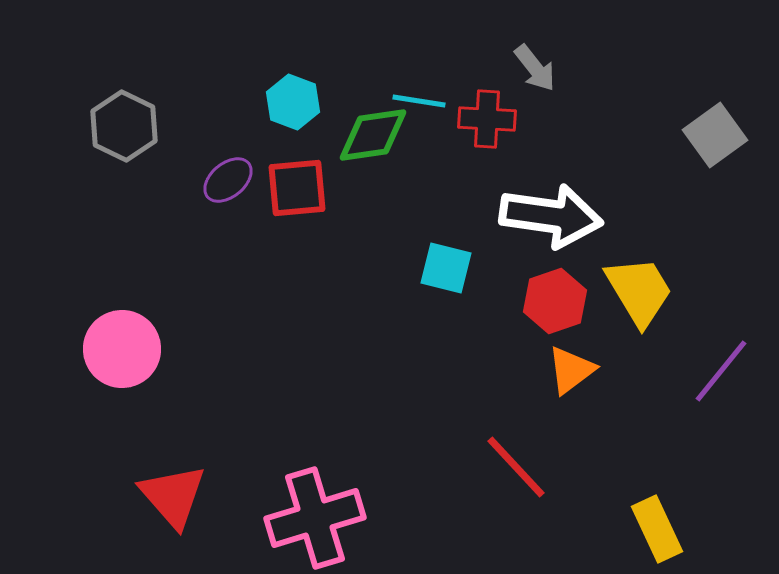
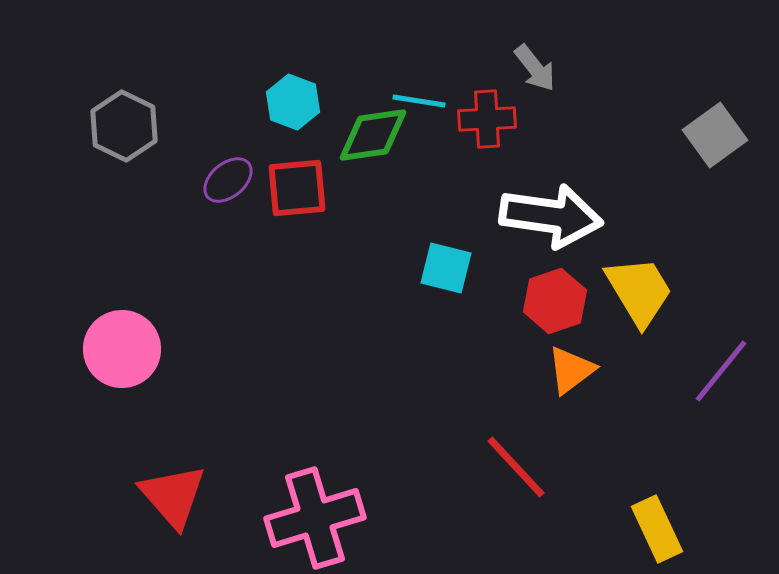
red cross: rotated 6 degrees counterclockwise
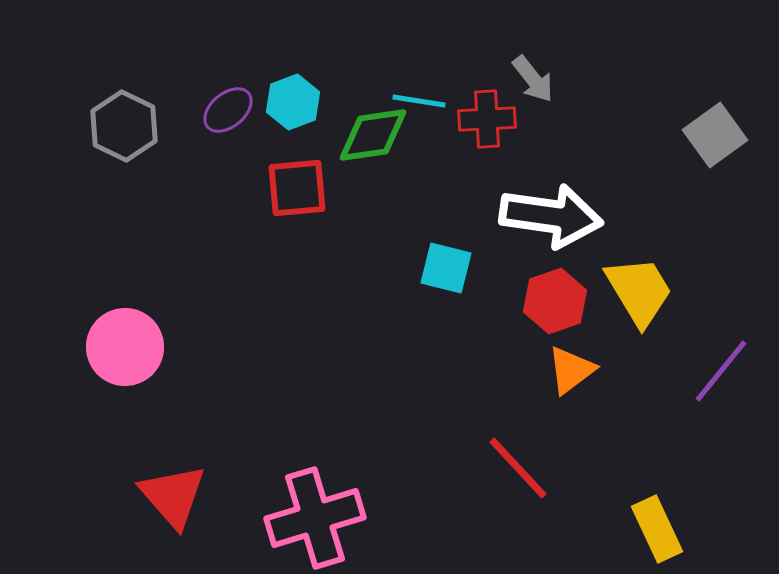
gray arrow: moved 2 px left, 11 px down
cyan hexagon: rotated 18 degrees clockwise
purple ellipse: moved 70 px up
pink circle: moved 3 px right, 2 px up
red line: moved 2 px right, 1 px down
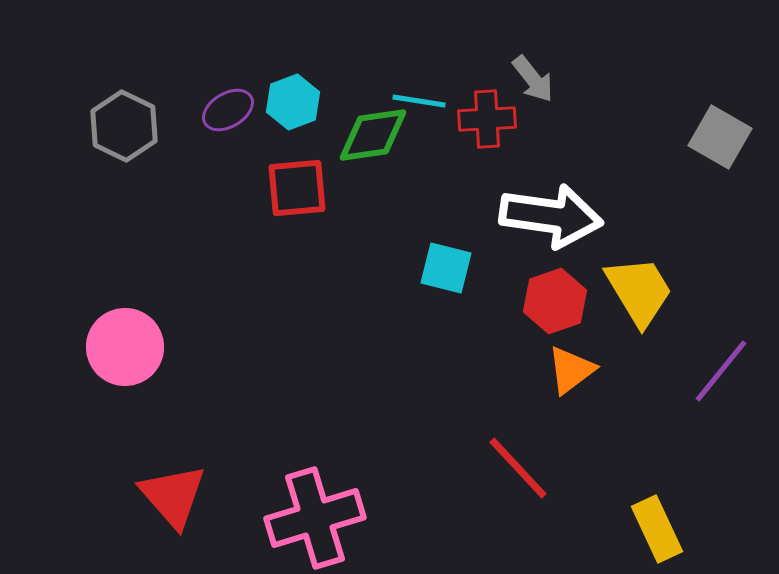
purple ellipse: rotated 9 degrees clockwise
gray square: moved 5 px right, 2 px down; rotated 24 degrees counterclockwise
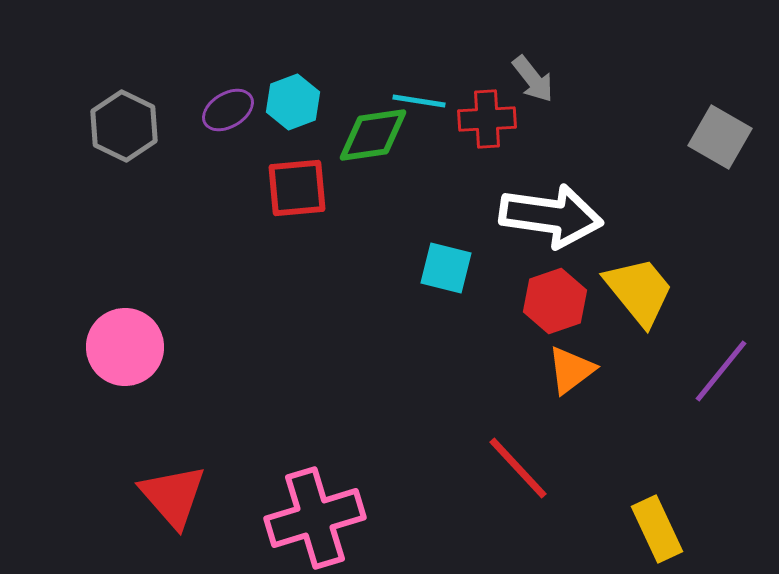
yellow trapezoid: rotated 8 degrees counterclockwise
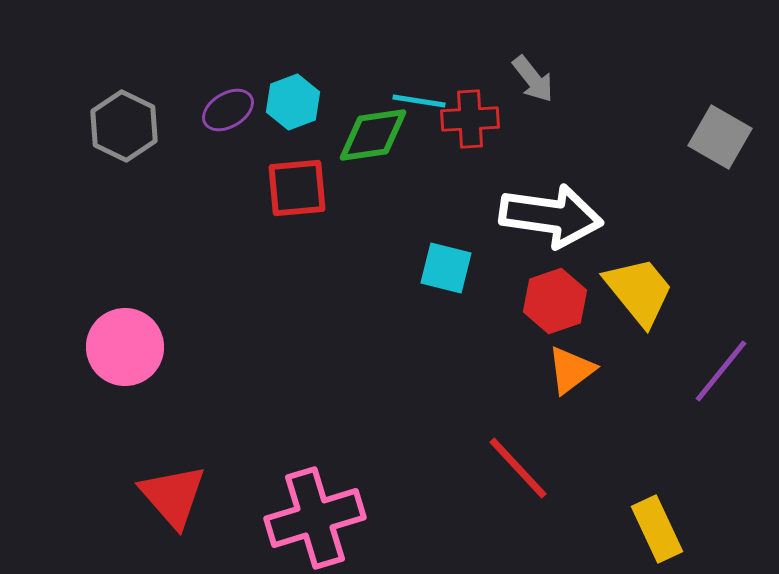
red cross: moved 17 px left
